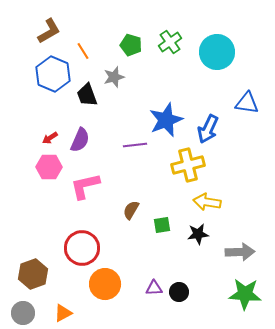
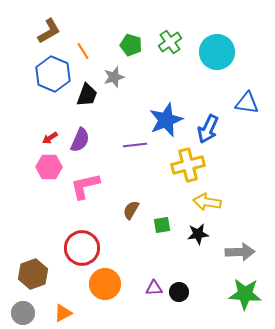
black trapezoid: rotated 140 degrees counterclockwise
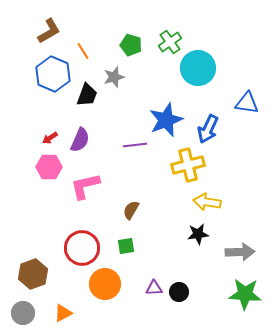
cyan circle: moved 19 px left, 16 px down
green square: moved 36 px left, 21 px down
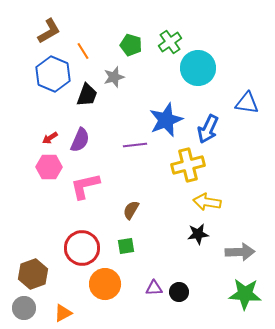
gray circle: moved 1 px right, 5 px up
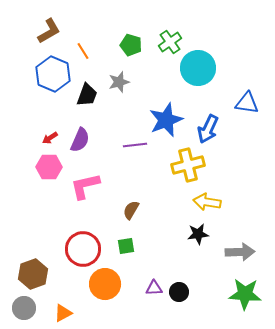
gray star: moved 5 px right, 5 px down
red circle: moved 1 px right, 1 px down
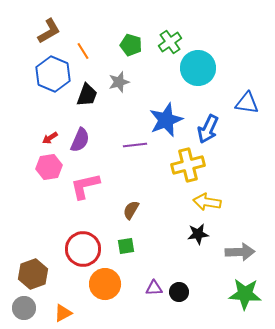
pink hexagon: rotated 10 degrees counterclockwise
